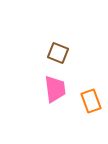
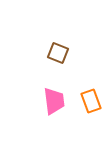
pink trapezoid: moved 1 px left, 12 px down
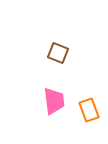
orange rectangle: moved 2 px left, 9 px down
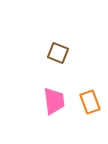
orange rectangle: moved 1 px right, 8 px up
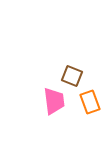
brown square: moved 14 px right, 23 px down
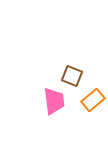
orange rectangle: moved 3 px right, 2 px up; rotated 70 degrees clockwise
